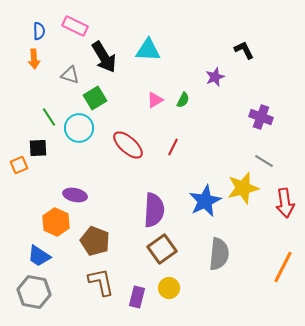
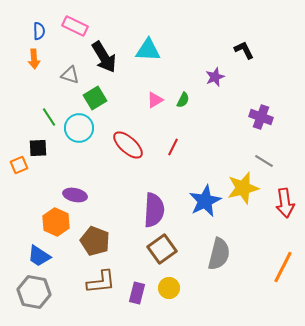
gray semicircle: rotated 8 degrees clockwise
brown L-shape: rotated 96 degrees clockwise
purple rectangle: moved 4 px up
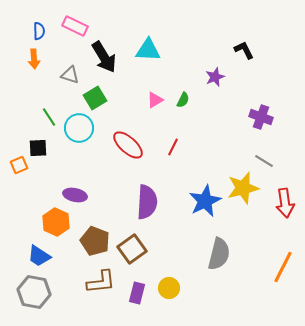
purple semicircle: moved 7 px left, 8 px up
brown square: moved 30 px left
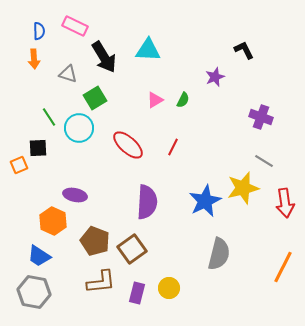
gray triangle: moved 2 px left, 1 px up
orange hexagon: moved 3 px left, 1 px up
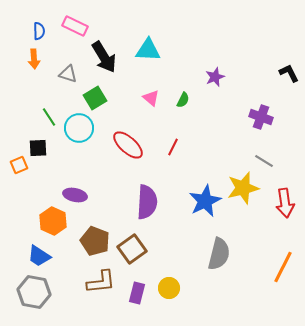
black L-shape: moved 45 px right, 23 px down
pink triangle: moved 4 px left, 2 px up; rotated 48 degrees counterclockwise
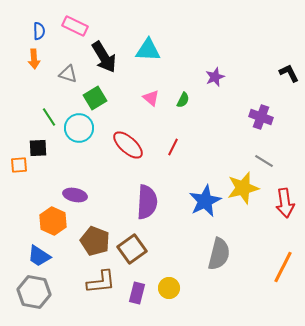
orange square: rotated 18 degrees clockwise
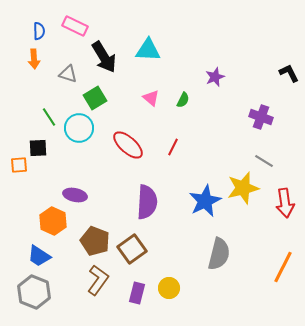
brown L-shape: moved 3 px left, 2 px up; rotated 48 degrees counterclockwise
gray hexagon: rotated 12 degrees clockwise
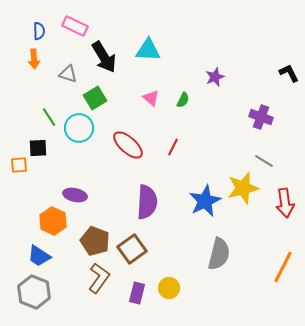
brown L-shape: moved 1 px right, 2 px up
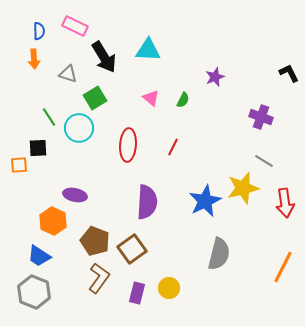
red ellipse: rotated 52 degrees clockwise
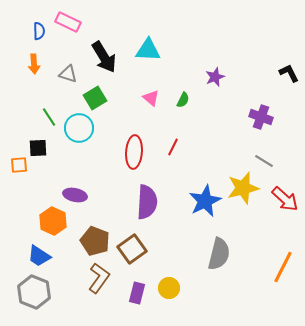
pink rectangle: moved 7 px left, 4 px up
orange arrow: moved 5 px down
red ellipse: moved 6 px right, 7 px down
red arrow: moved 4 px up; rotated 40 degrees counterclockwise
